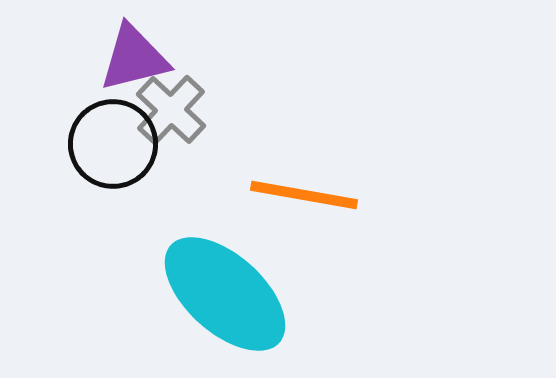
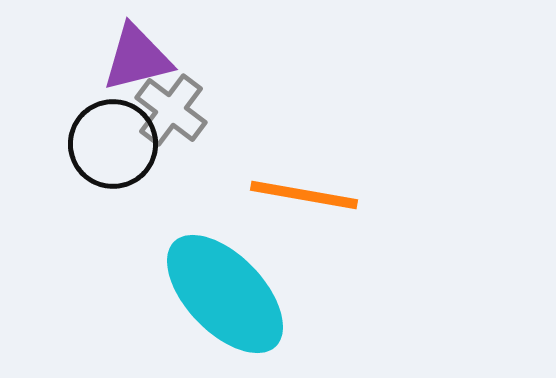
purple triangle: moved 3 px right
gray cross: rotated 6 degrees counterclockwise
cyan ellipse: rotated 4 degrees clockwise
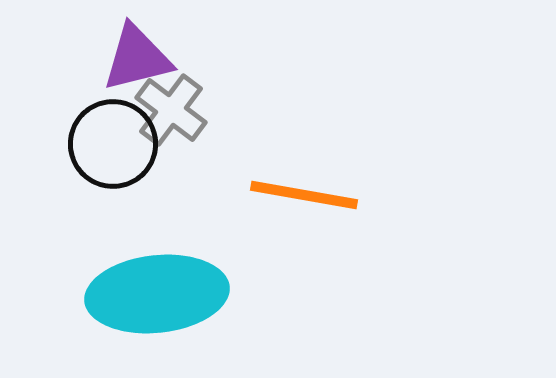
cyan ellipse: moved 68 px left; rotated 52 degrees counterclockwise
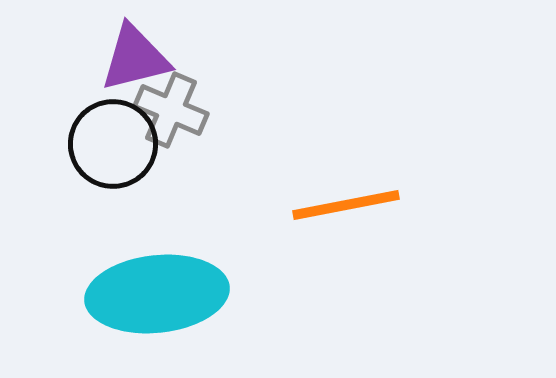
purple triangle: moved 2 px left
gray cross: rotated 14 degrees counterclockwise
orange line: moved 42 px right, 10 px down; rotated 21 degrees counterclockwise
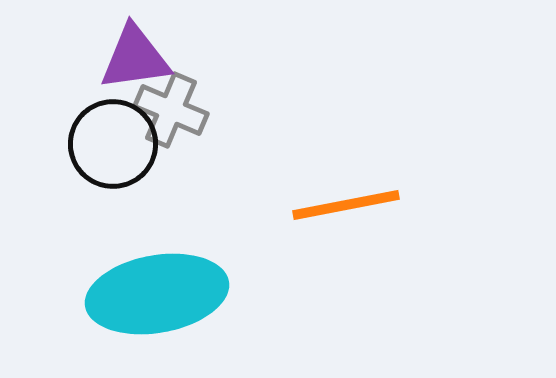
purple triangle: rotated 6 degrees clockwise
cyan ellipse: rotated 4 degrees counterclockwise
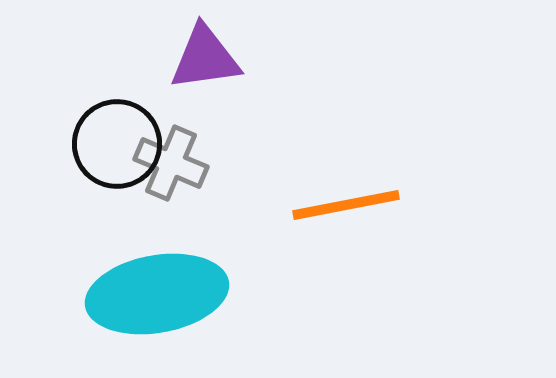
purple triangle: moved 70 px right
gray cross: moved 53 px down
black circle: moved 4 px right
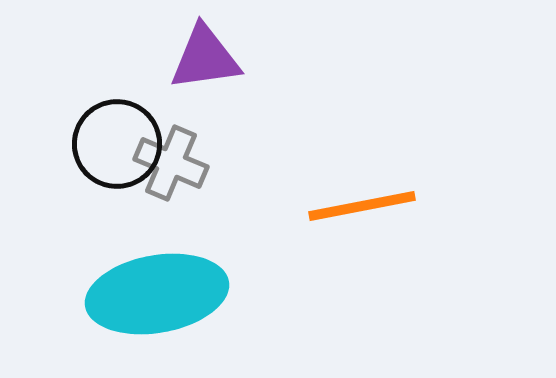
orange line: moved 16 px right, 1 px down
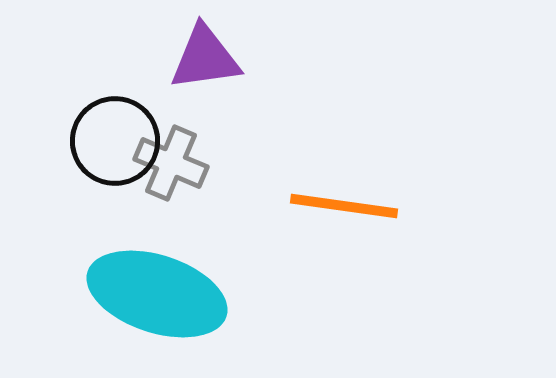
black circle: moved 2 px left, 3 px up
orange line: moved 18 px left; rotated 19 degrees clockwise
cyan ellipse: rotated 28 degrees clockwise
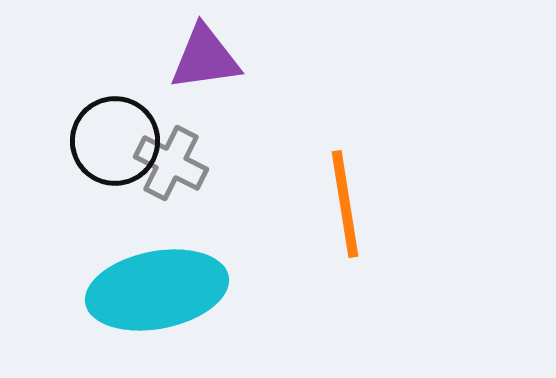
gray cross: rotated 4 degrees clockwise
orange line: moved 1 px right, 2 px up; rotated 73 degrees clockwise
cyan ellipse: moved 4 px up; rotated 29 degrees counterclockwise
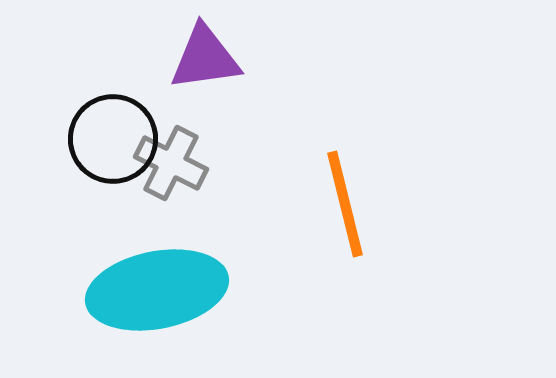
black circle: moved 2 px left, 2 px up
orange line: rotated 5 degrees counterclockwise
